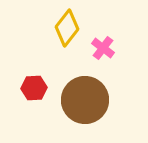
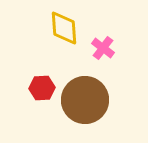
yellow diamond: moved 3 px left; rotated 42 degrees counterclockwise
red hexagon: moved 8 px right
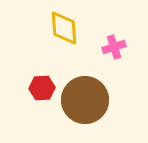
pink cross: moved 11 px right, 1 px up; rotated 35 degrees clockwise
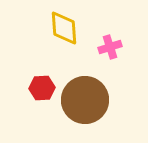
pink cross: moved 4 px left
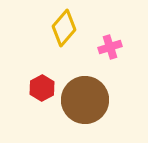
yellow diamond: rotated 45 degrees clockwise
red hexagon: rotated 25 degrees counterclockwise
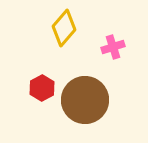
pink cross: moved 3 px right
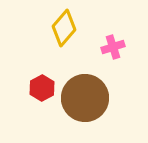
brown circle: moved 2 px up
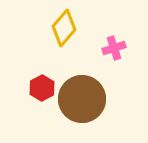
pink cross: moved 1 px right, 1 px down
brown circle: moved 3 px left, 1 px down
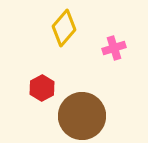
brown circle: moved 17 px down
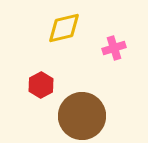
yellow diamond: rotated 36 degrees clockwise
red hexagon: moved 1 px left, 3 px up
